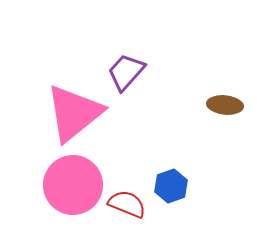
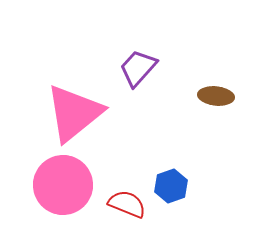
purple trapezoid: moved 12 px right, 4 px up
brown ellipse: moved 9 px left, 9 px up
pink circle: moved 10 px left
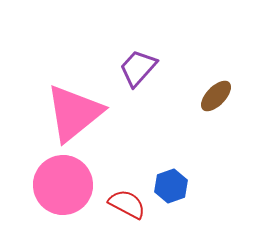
brown ellipse: rotated 52 degrees counterclockwise
red semicircle: rotated 6 degrees clockwise
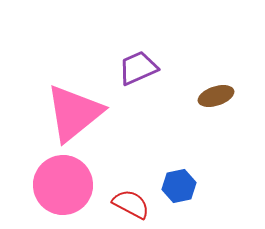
purple trapezoid: rotated 24 degrees clockwise
brown ellipse: rotated 28 degrees clockwise
blue hexagon: moved 8 px right; rotated 8 degrees clockwise
red semicircle: moved 4 px right
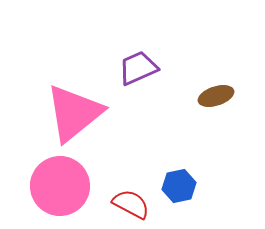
pink circle: moved 3 px left, 1 px down
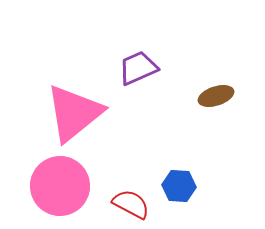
blue hexagon: rotated 16 degrees clockwise
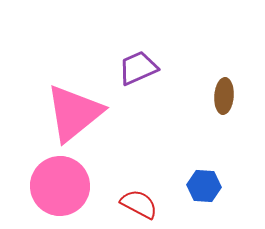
brown ellipse: moved 8 px right; rotated 68 degrees counterclockwise
blue hexagon: moved 25 px right
red semicircle: moved 8 px right
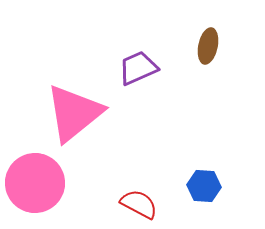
brown ellipse: moved 16 px left, 50 px up; rotated 8 degrees clockwise
pink circle: moved 25 px left, 3 px up
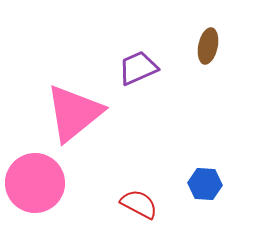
blue hexagon: moved 1 px right, 2 px up
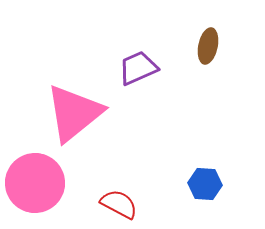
red semicircle: moved 20 px left
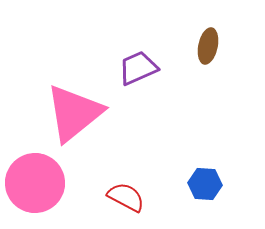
red semicircle: moved 7 px right, 7 px up
